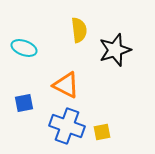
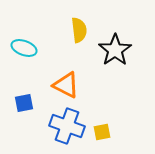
black star: rotated 16 degrees counterclockwise
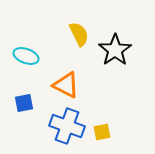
yellow semicircle: moved 4 px down; rotated 20 degrees counterclockwise
cyan ellipse: moved 2 px right, 8 px down
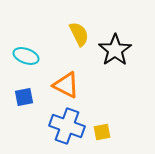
blue square: moved 6 px up
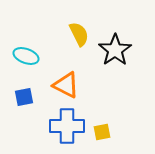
blue cross: rotated 20 degrees counterclockwise
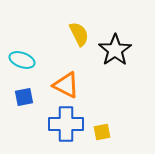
cyan ellipse: moved 4 px left, 4 px down
blue cross: moved 1 px left, 2 px up
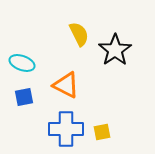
cyan ellipse: moved 3 px down
blue cross: moved 5 px down
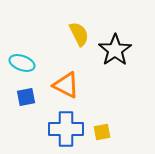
blue square: moved 2 px right
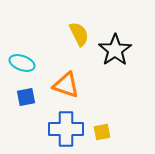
orange triangle: rotated 8 degrees counterclockwise
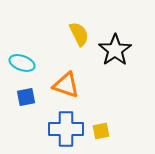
yellow square: moved 1 px left, 1 px up
